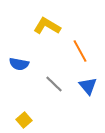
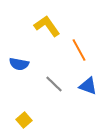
yellow L-shape: rotated 24 degrees clockwise
orange line: moved 1 px left, 1 px up
blue triangle: rotated 30 degrees counterclockwise
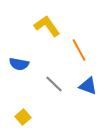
yellow square: moved 1 px left, 3 px up
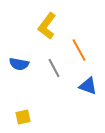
yellow L-shape: rotated 108 degrees counterclockwise
gray line: moved 16 px up; rotated 18 degrees clockwise
yellow square: rotated 28 degrees clockwise
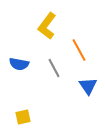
blue triangle: rotated 36 degrees clockwise
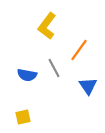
orange line: rotated 65 degrees clockwise
blue semicircle: moved 8 px right, 11 px down
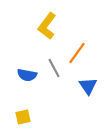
orange line: moved 2 px left, 3 px down
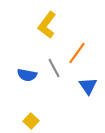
yellow L-shape: moved 1 px up
yellow square: moved 8 px right, 4 px down; rotated 35 degrees counterclockwise
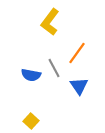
yellow L-shape: moved 3 px right, 3 px up
blue semicircle: moved 4 px right
blue triangle: moved 9 px left
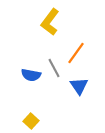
orange line: moved 1 px left
